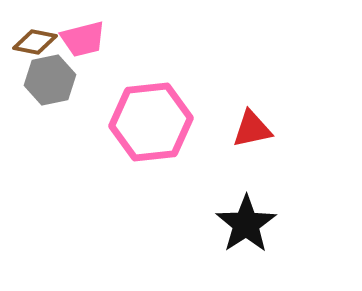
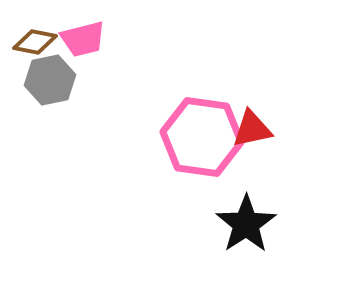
pink hexagon: moved 51 px right, 15 px down; rotated 14 degrees clockwise
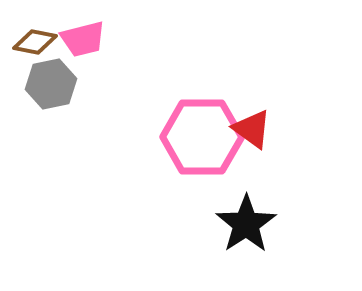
gray hexagon: moved 1 px right, 4 px down
red triangle: rotated 48 degrees clockwise
pink hexagon: rotated 8 degrees counterclockwise
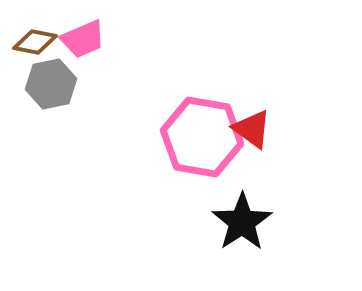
pink trapezoid: rotated 9 degrees counterclockwise
pink hexagon: rotated 10 degrees clockwise
black star: moved 4 px left, 2 px up
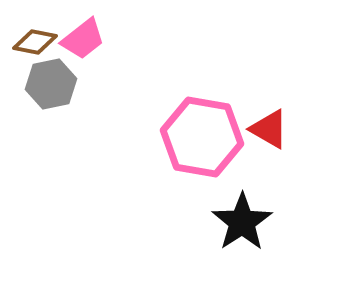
pink trapezoid: rotated 15 degrees counterclockwise
red triangle: moved 17 px right; rotated 6 degrees counterclockwise
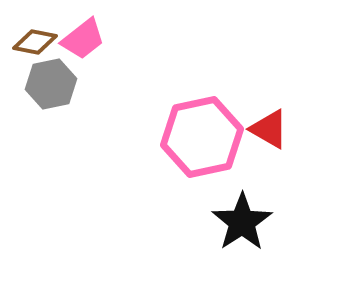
pink hexagon: rotated 22 degrees counterclockwise
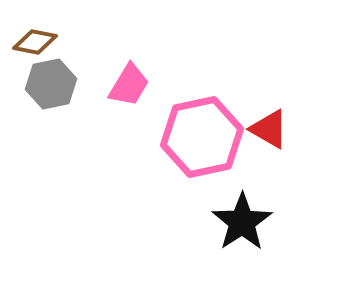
pink trapezoid: moved 46 px right, 46 px down; rotated 21 degrees counterclockwise
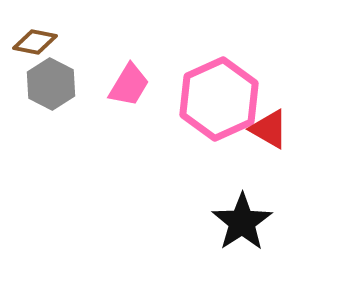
gray hexagon: rotated 21 degrees counterclockwise
pink hexagon: moved 17 px right, 38 px up; rotated 12 degrees counterclockwise
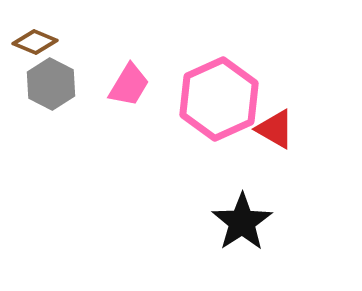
brown diamond: rotated 12 degrees clockwise
red triangle: moved 6 px right
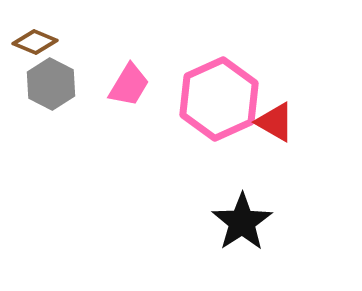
red triangle: moved 7 px up
